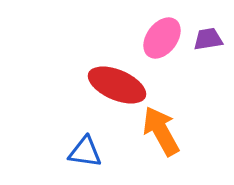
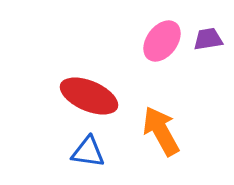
pink ellipse: moved 3 px down
red ellipse: moved 28 px left, 11 px down
blue triangle: moved 3 px right
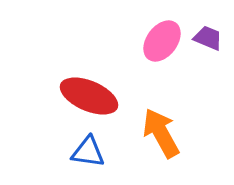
purple trapezoid: moved 1 px up; rotated 32 degrees clockwise
orange arrow: moved 2 px down
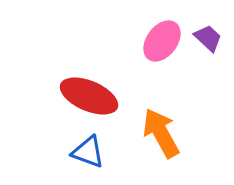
purple trapezoid: rotated 20 degrees clockwise
blue triangle: rotated 12 degrees clockwise
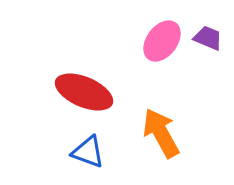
purple trapezoid: rotated 20 degrees counterclockwise
red ellipse: moved 5 px left, 4 px up
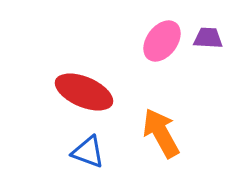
purple trapezoid: rotated 20 degrees counterclockwise
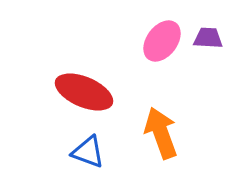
orange arrow: rotated 9 degrees clockwise
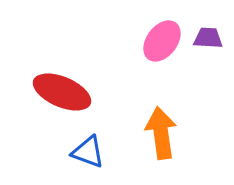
red ellipse: moved 22 px left
orange arrow: rotated 12 degrees clockwise
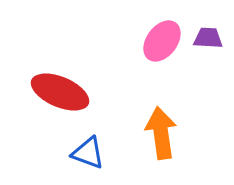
red ellipse: moved 2 px left
blue triangle: moved 1 px down
